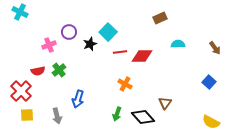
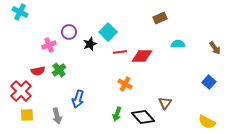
yellow semicircle: moved 4 px left
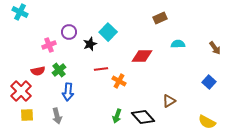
red line: moved 19 px left, 17 px down
orange cross: moved 6 px left, 3 px up
blue arrow: moved 10 px left, 7 px up; rotated 12 degrees counterclockwise
brown triangle: moved 4 px right, 2 px up; rotated 24 degrees clockwise
green arrow: moved 2 px down
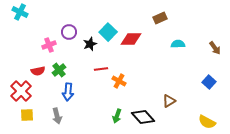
red diamond: moved 11 px left, 17 px up
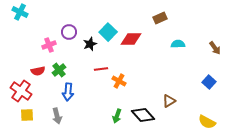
red cross: rotated 10 degrees counterclockwise
black diamond: moved 2 px up
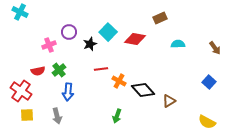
red diamond: moved 4 px right; rotated 10 degrees clockwise
black diamond: moved 25 px up
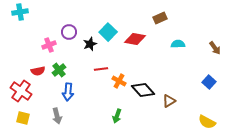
cyan cross: rotated 35 degrees counterclockwise
yellow square: moved 4 px left, 3 px down; rotated 16 degrees clockwise
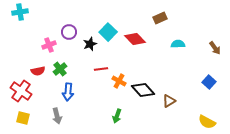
red diamond: rotated 35 degrees clockwise
green cross: moved 1 px right, 1 px up
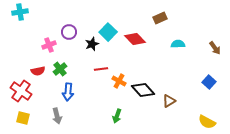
black star: moved 2 px right
